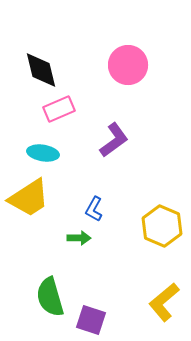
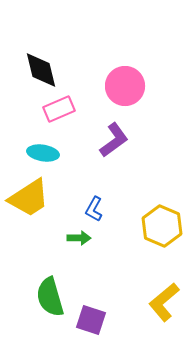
pink circle: moved 3 px left, 21 px down
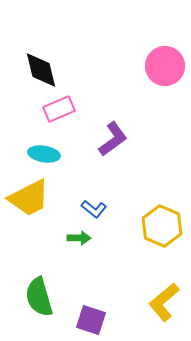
pink circle: moved 40 px right, 20 px up
purple L-shape: moved 1 px left, 1 px up
cyan ellipse: moved 1 px right, 1 px down
yellow trapezoid: rotated 6 degrees clockwise
blue L-shape: rotated 80 degrees counterclockwise
green semicircle: moved 11 px left
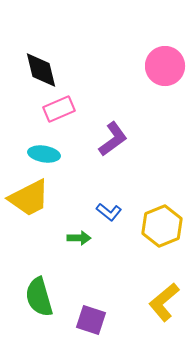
blue L-shape: moved 15 px right, 3 px down
yellow hexagon: rotated 15 degrees clockwise
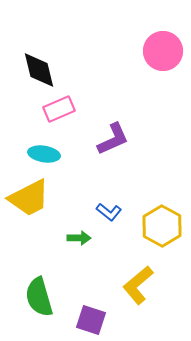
pink circle: moved 2 px left, 15 px up
black diamond: moved 2 px left
purple L-shape: rotated 12 degrees clockwise
yellow hexagon: rotated 9 degrees counterclockwise
yellow L-shape: moved 26 px left, 17 px up
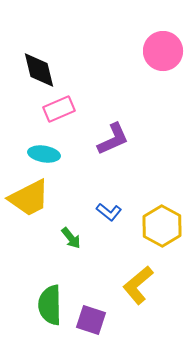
green arrow: moved 8 px left; rotated 50 degrees clockwise
green semicircle: moved 11 px right, 8 px down; rotated 15 degrees clockwise
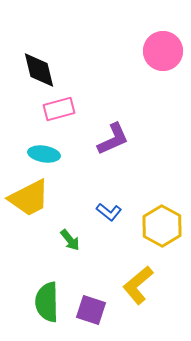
pink rectangle: rotated 8 degrees clockwise
green arrow: moved 1 px left, 2 px down
green semicircle: moved 3 px left, 3 px up
purple square: moved 10 px up
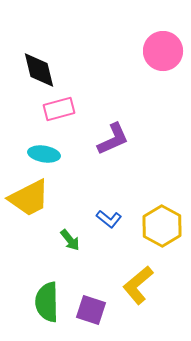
blue L-shape: moved 7 px down
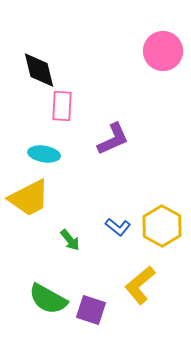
pink rectangle: moved 3 px right, 3 px up; rotated 72 degrees counterclockwise
blue L-shape: moved 9 px right, 8 px down
yellow L-shape: moved 2 px right
green semicircle: moved 1 px right, 3 px up; rotated 60 degrees counterclockwise
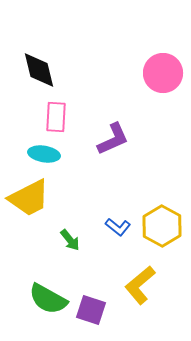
pink circle: moved 22 px down
pink rectangle: moved 6 px left, 11 px down
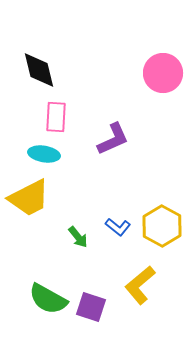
green arrow: moved 8 px right, 3 px up
purple square: moved 3 px up
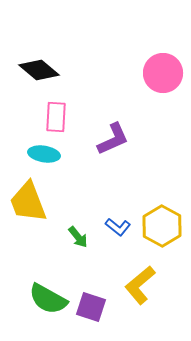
black diamond: rotated 36 degrees counterclockwise
yellow trapezoid: moved 1 px left, 4 px down; rotated 96 degrees clockwise
